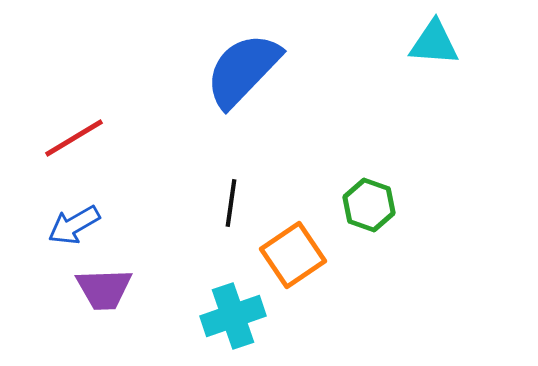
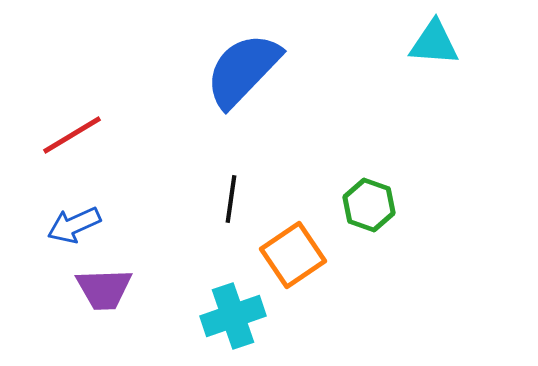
red line: moved 2 px left, 3 px up
black line: moved 4 px up
blue arrow: rotated 6 degrees clockwise
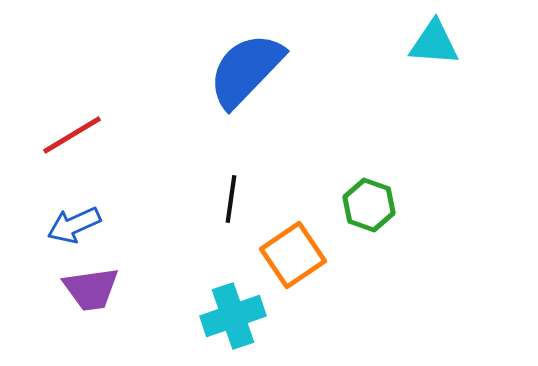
blue semicircle: moved 3 px right
purple trapezoid: moved 13 px left; rotated 6 degrees counterclockwise
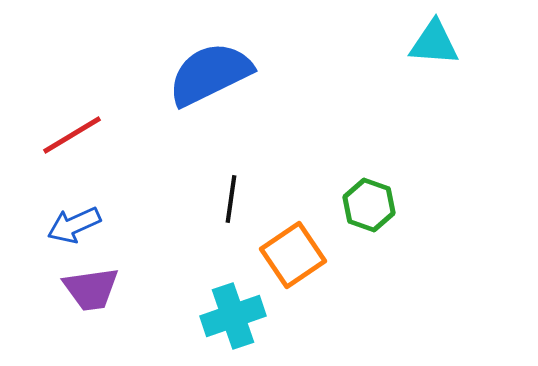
blue semicircle: moved 36 px left, 4 px down; rotated 20 degrees clockwise
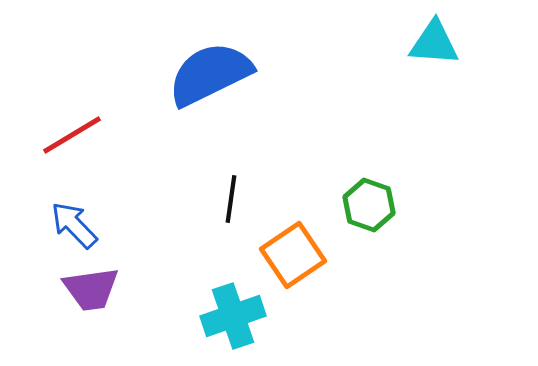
blue arrow: rotated 70 degrees clockwise
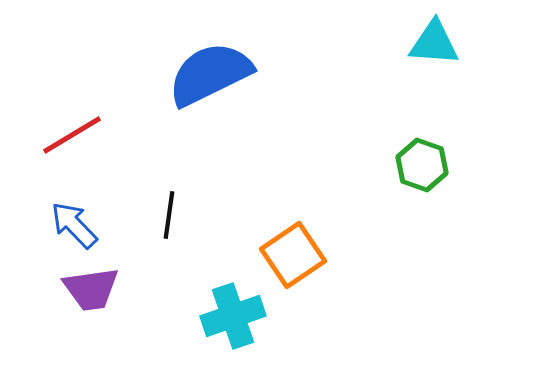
black line: moved 62 px left, 16 px down
green hexagon: moved 53 px right, 40 px up
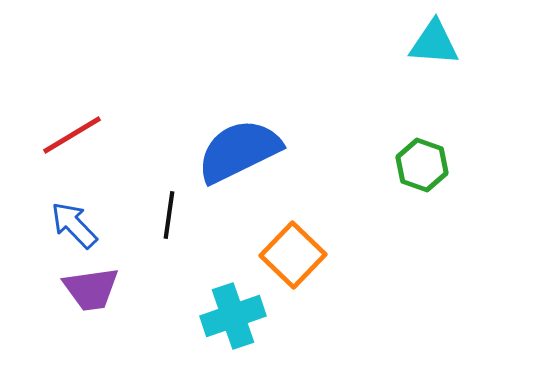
blue semicircle: moved 29 px right, 77 px down
orange square: rotated 12 degrees counterclockwise
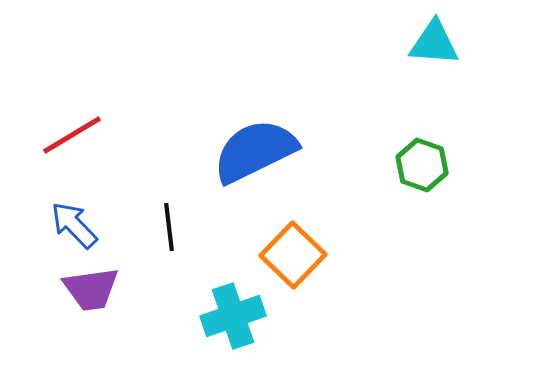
blue semicircle: moved 16 px right
black line: moved 12 px down; rotated 15 degrees counterclockwise
